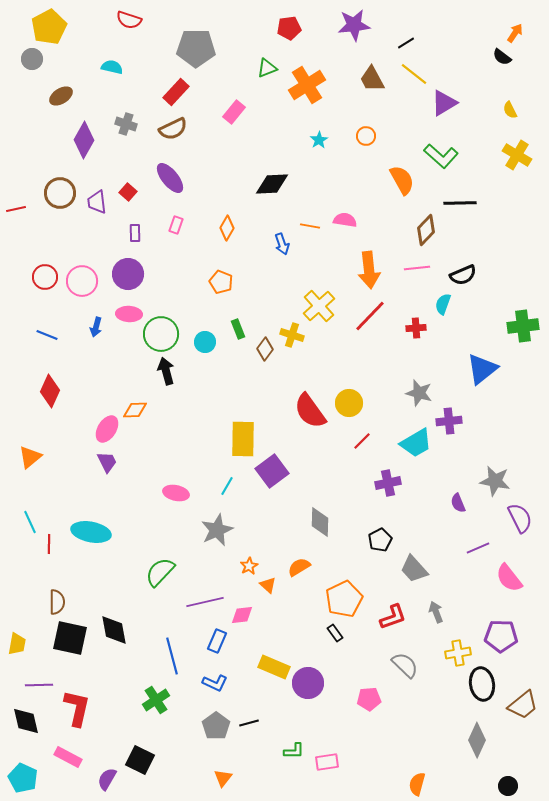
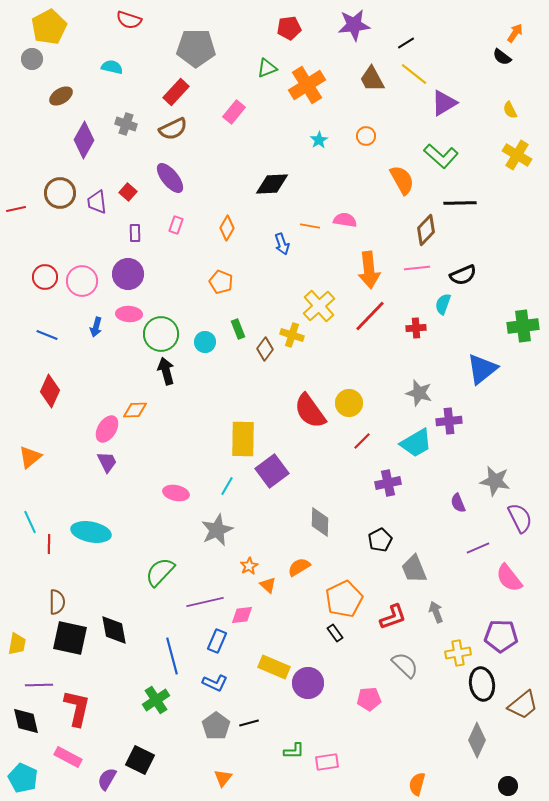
gray trapezoid at (414, 569): rotated 20 degrees clockwise
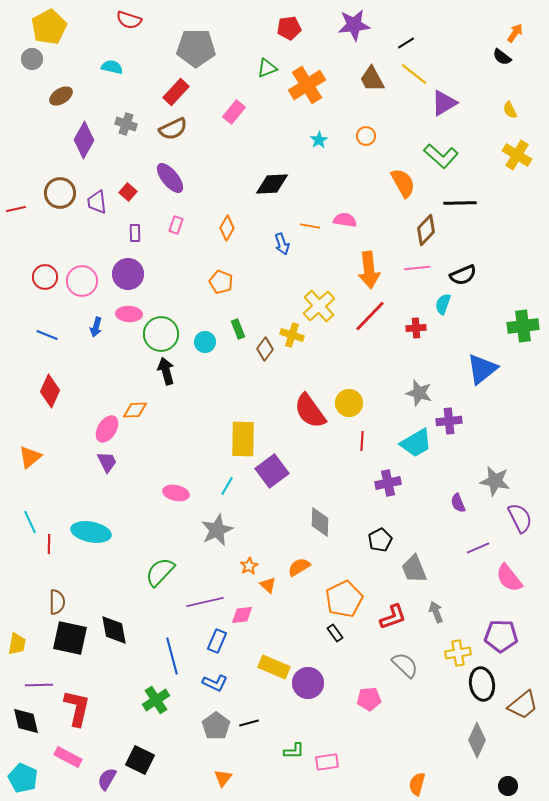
orange semicircle at (402, 180): moved 1 px right, 3 px down
red line at (362, 441): rotated 42 degrees counterclockwise
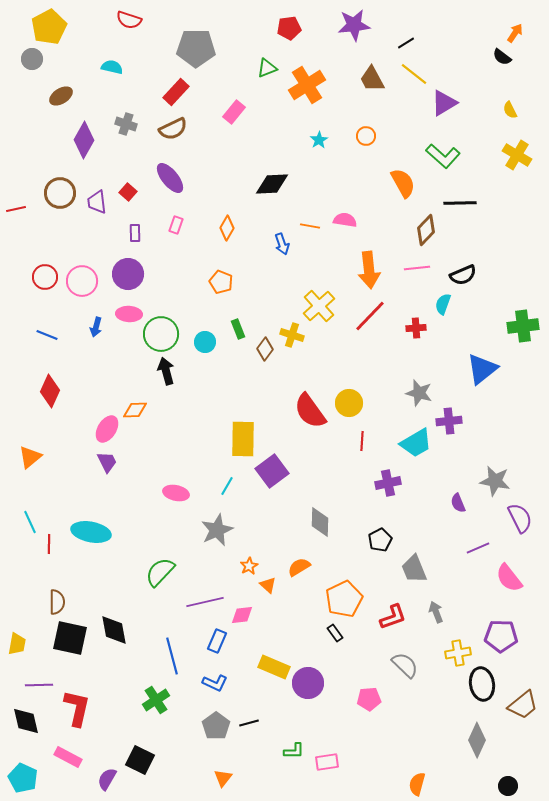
green L-shape at (441, 156): moved 2 px right
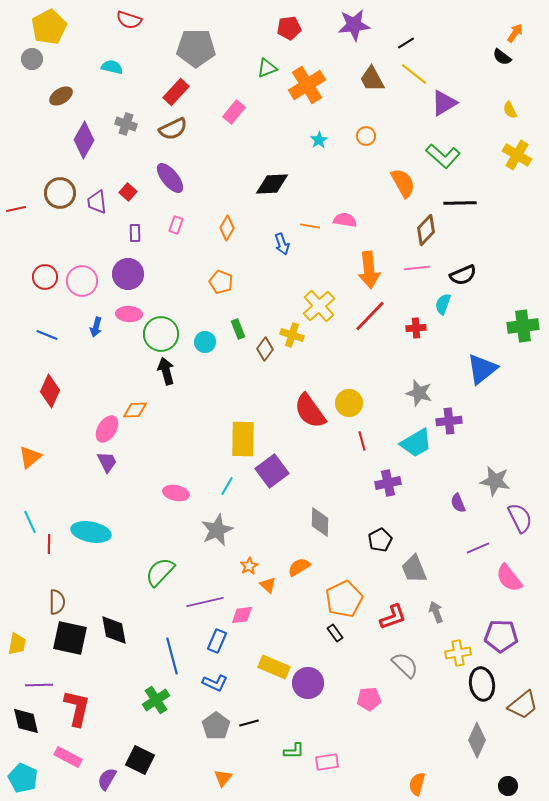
red line at (362, 441): rotated 18 degrees counterclockwise
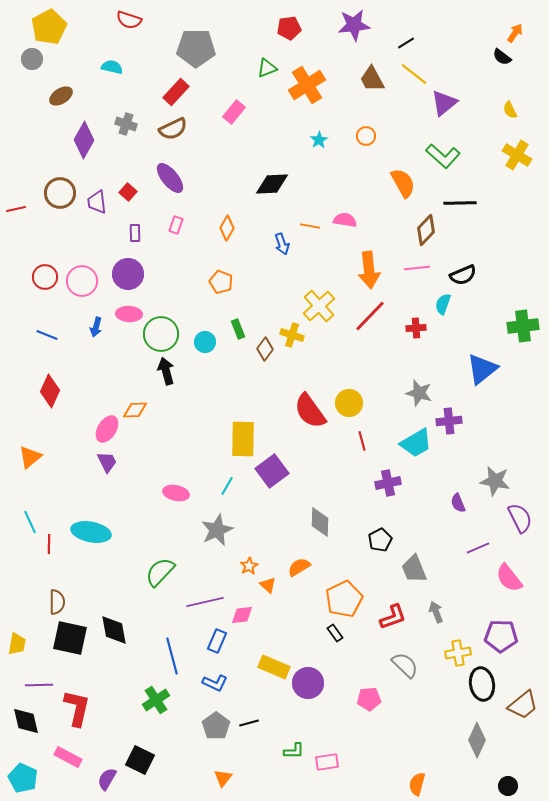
purple triangle at (444, 103): rotated 8 degrees counterclockwise
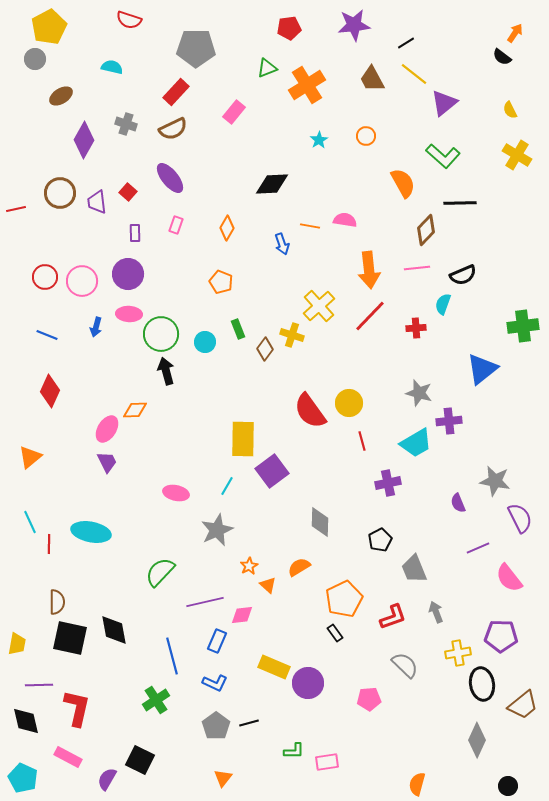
gray circle at (32, 59): moved 3 px right
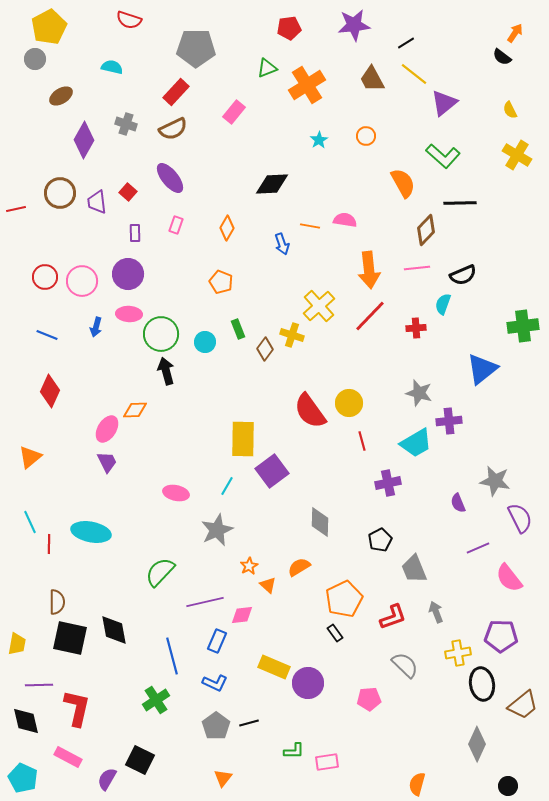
gray diamond at (477, 740): moved 4 px down
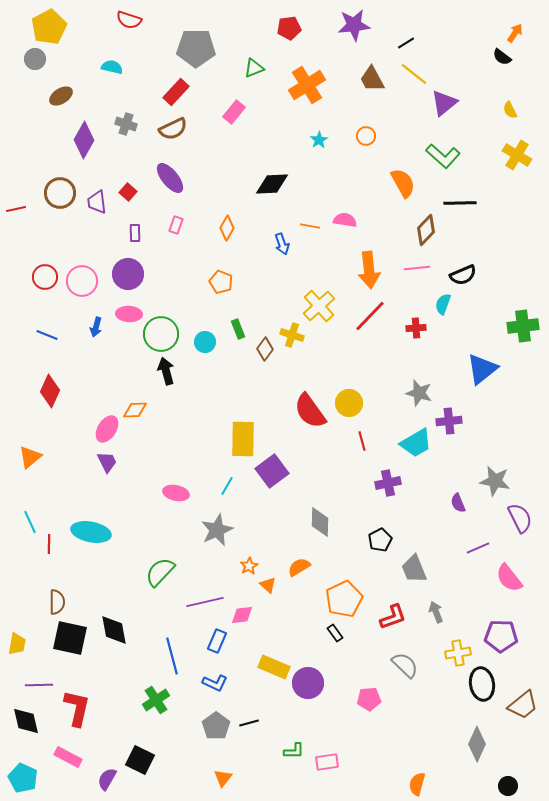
green triangle at (267, 68): moved 13 px left
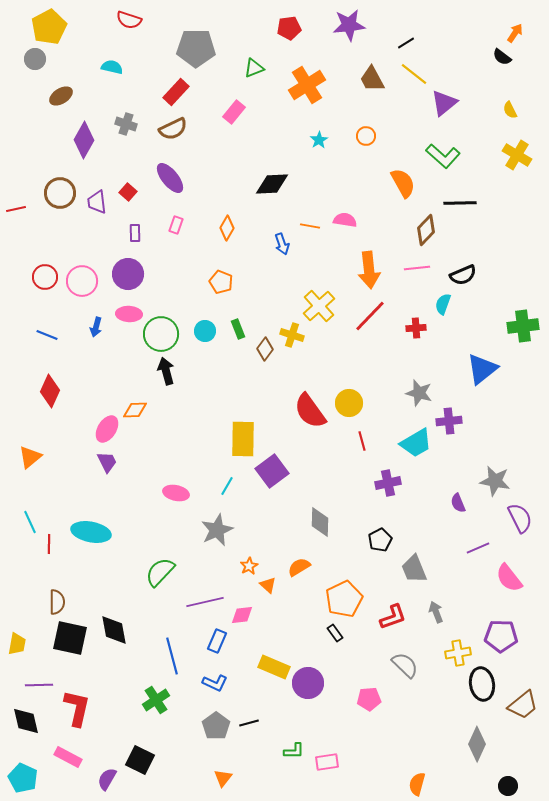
purple star at (354, 25): moved 5 px left
cyan circle at (205, 342): moved 11 px up
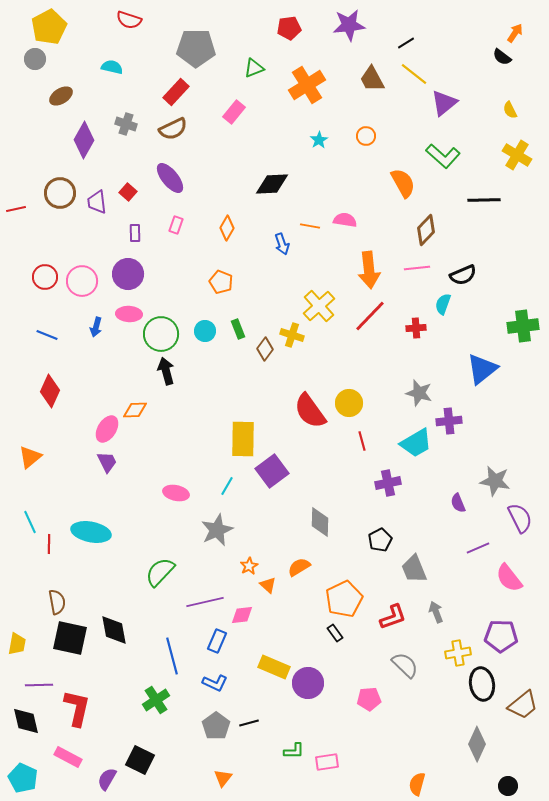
black line at (460, 203): moved 24 px right, 3 px up
brown semicircle at (57, 602): rotated 10 degrees counterclockwise
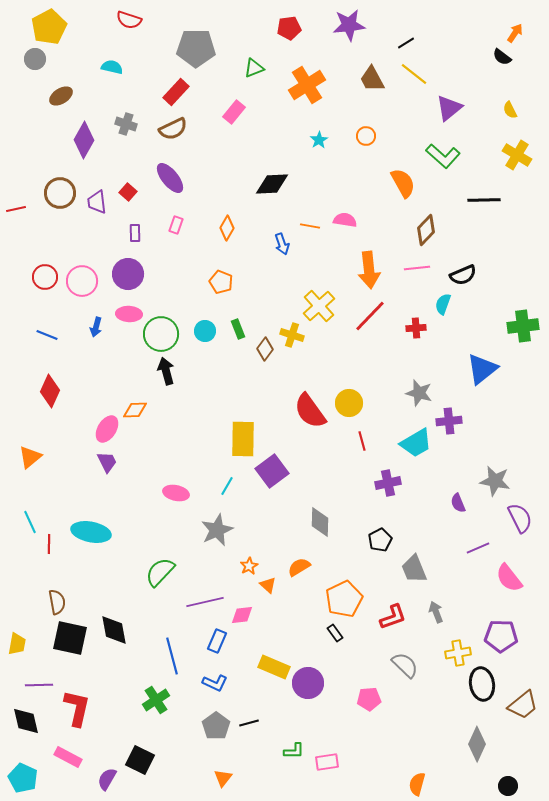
purple triangle at (444, 103): moved 5 px right, 5 px down
